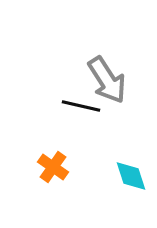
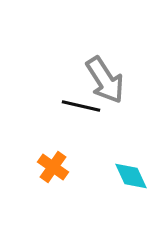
gray arrow: moved 2 px left
cyan diamond: rotated 6 degrees counterclockwise
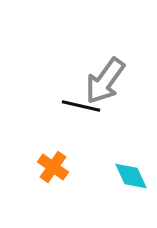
gray arrow: moved 1 px down; rotated 69 degrees clockwise
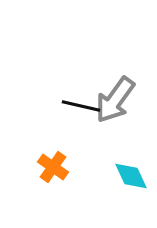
gray arrow: moved 10 px right, 19 px down
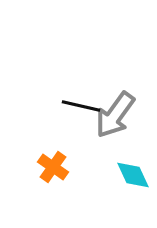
gray arrow: moved 15 px down
cyan diamond: moved 2 px right, 1 px up
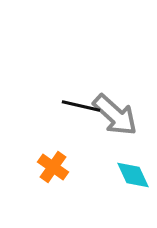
gray arrow: rotated 84 degrees counterclockwise
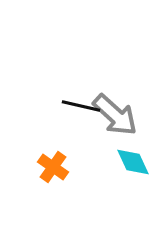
cyan diamond: moved 13 px up
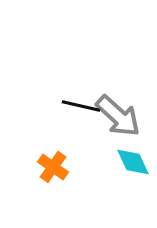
gray arrow: moved 3 px right, 1 px down
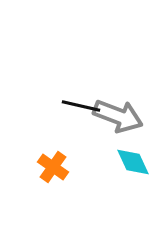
gray arrow: rotated 21 degrees counterclockwise
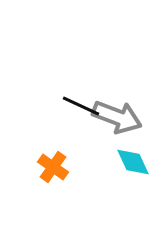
black line: rotated 12 degrees clockwise
gray arrow: moved 1 px left, 1 px down
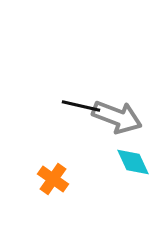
black line: rotated 12 degrees counterclockwise
orange cross: moved 12 px down
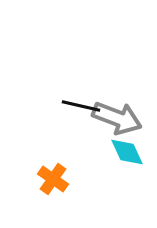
gray arrow: moved 1 px down
cyan diamond: moved 6 px left, 10 px up
